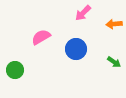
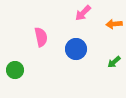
pink semicircle: rotated 108 degrees clockwise
green arrow: rotated 104 degrees clockwise
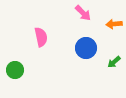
pink arrow: rotated 90 degrees counterclockwise
blue circle: moved 10 px right, 1 px up
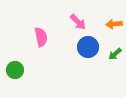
pink arrow: moved 5 px left, 9 px down
blue circle: moved 2 px right, 1 px up
green arrow: moved 1 px right, 8 px up
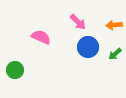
orange arrow: moved 1 px down
pink semicircle: rotated 54 degrees counterclockwise
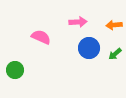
pink arrow: rotated 48 degrees counterclockwise
blue circle: moved 1 px right, 1 px down
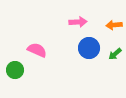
pink semicircle: moved 4 px left, 13 px down
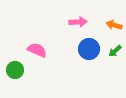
orange arrow: rotated 21 degrees clockwise
blue circle: moved 1 px down
green arrow: moved 3 px up
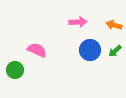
blue circle: moved 1 px right, 1 px down
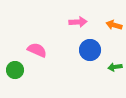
green arrow: moved 16 px down; rotated 32 degrees clockwise
